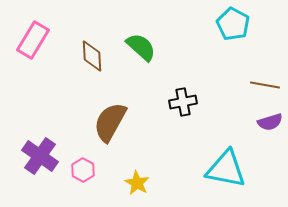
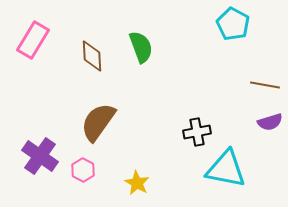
green semicircle: rotated 28 degrees clockwise
black cross: moved 14 px right, 30 px down
brown semicircle: moved 12 px left; rotated 6 degrees clockwise
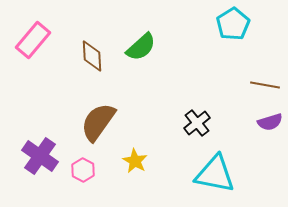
cyan pentagon: rotated 12 degrees clockwise
pink rectangle: rotated 9 degrees clockwise
green semicircle: rotated 68 degrees clockwise
black cross: moved 9 px up; rotated 28 degrees counterclockwise
cyan triangle: moved 11 px left, 5 px down
yellow star: moved 2 px left, 22 px up
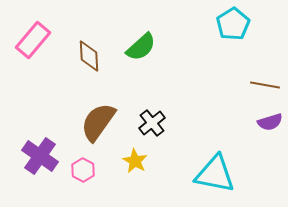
brown diamond: moved 3 px left
black cross: moved 45 px left
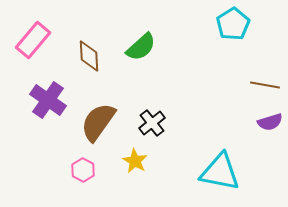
purple cross: moved 8 px right, 56 px up
cyan triangle: moved 5 px right, 2 px up
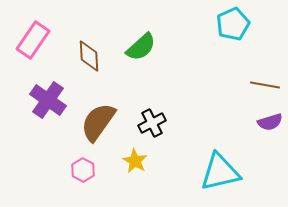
cyan pentagon: rotated 8 degrees clockwise
pink rectangle: rotated 6 degrees counterclockwise
black cross: rotated 12 degrees clockwise
cyan triangle: rotated 24 degrees counterclockwise
